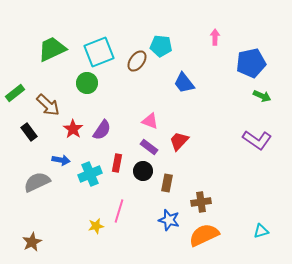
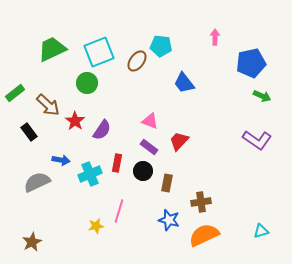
red star: moved 2 px right, 8 px up
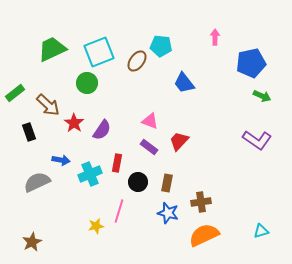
red star: moved 1 px left, 2 px down
black rectangle: rotated 18 degrees clockwise
black circle: moved 5 px left, 11 px down
blue star: moved 1 px left, 7 px up
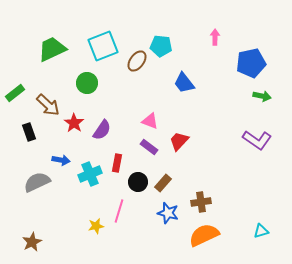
cyan square: moved 4 px right, 6 px up
green arrow: rotated 12 degrees counterclockwise
brown rectangle: moved 4 px left; rotated 30 degrees clockwise
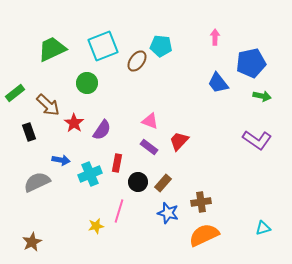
blue trapezoid: moved 34 px right
cyan triangle: moved 2 px right, 3 px up
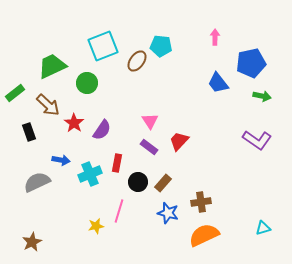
green trapezoid: moved 17 px down
pink triangle: rotated 36 degrees clockwise
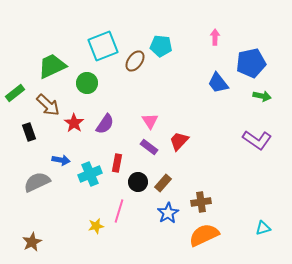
brown ellipse: moved 2 px left
purple semicircle: moved 3 px right, 6 px up
blue star: rotated 25 degrees clockwise
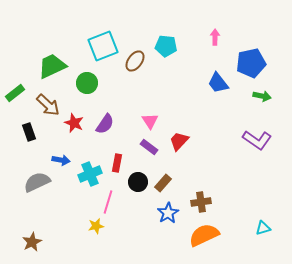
cyan pentagon: moved 5 px right
red star: rotated 12 degrees counterclockwise
pink line: moved 11 px left, 9 px up
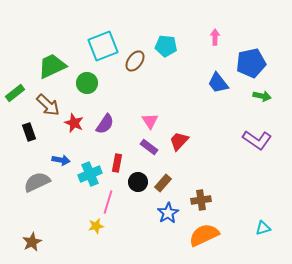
brown cross: moved 2 px up
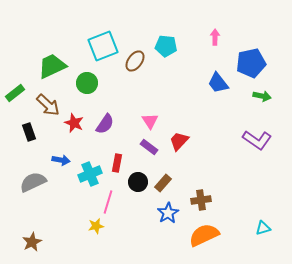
gray semicircle: moved 4 px left
